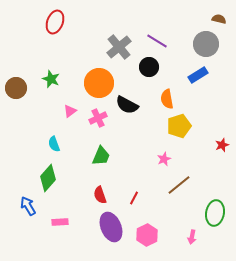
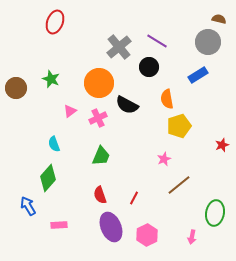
gray circle: moved 2 px right, 2 px up
pink rectangle: moved 1 px left, 3 px down
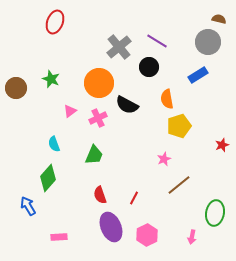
green trapezoid: moved 7 px left, 1 px up
pink rectangle: moved 12 px down
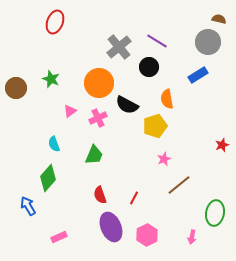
yellow pentagon: moved 24 px left
pink rectangle: rotated 21 degrees counterclockwise
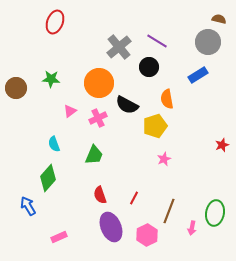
green star: rotated 18 degrees counterclockwise
brown line: moved 10 px left, 26 px down; rotated 30 degrees counterclockwise
pink arrow: moved 9 px up
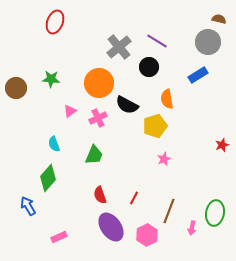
purple ellipse: rotated 12 degrees counterclockwise
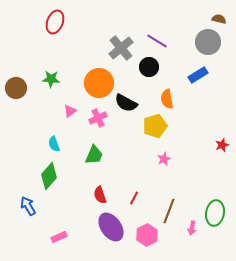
gray cross: moved 2 px right, 1 px down
black semicircle: moved 1 px left, 2 px up
green diamond: moved 1 px right, 2 px up
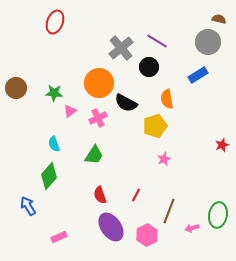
green star: moved 3 px right, 14 px down
green trapezoid: rotated 10 degrees clockwise
red line: moved 2 px right, 3 px up
green ellipse: moved 3 px right, 2 px down
pink arrow: rotated 64 degrees clockwise
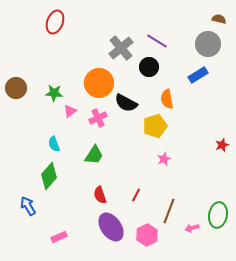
gray circle: moved 2 px down
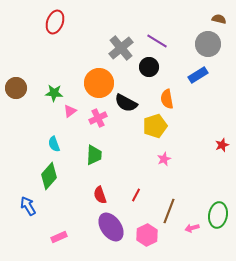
green trapezoid: rotated 30 degrees counterclockwise
